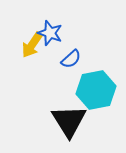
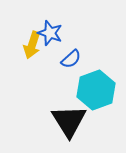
yellow arrow: rotated 16 degrees counterclockwise
cyan hexagon: rotated 9 degrees counterclockwise
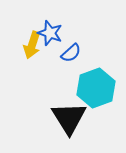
blue semicircle: moved 6 px up
cyan hexagon: moved 2 px up
black triangle: moved 3 px up
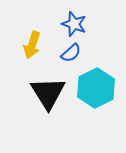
blue star: moved 24 px right, 9 px up
cyan hexagon: rotated 6 degrees counterclockwise
black triangle: moved 21 px left, 25 px up
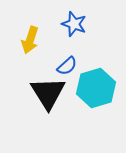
yellow arrow: moved 2 px left, 5 px up
blue semicircle: moved 4 px left, 13 px down
cyan hexagon: rotated 9 degrees clockwise
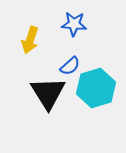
blue star: rotated 15 degrees counterclockwise
blue semicircle: moved 3 px right
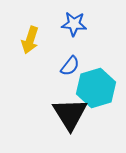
blue semicircle: rotated 10 degrees counterclockwise
black triangle: moved 22 px right, 21 px down
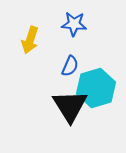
blue semicircle: rotated 15 degrees counterclockwise
black triangle: moved 8 px up
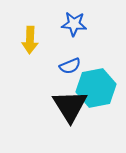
yellow arrow: rotated 16 degrees counterclockwise
blue semicircle: rotated 45 degrees clockwise
cyan hexagon: rotated 6 degrees clockwise
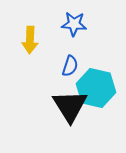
blue semicircle: rotated 50 degrees counterclockwise
cyan hexagon: rotated 24 degrees clockwise
